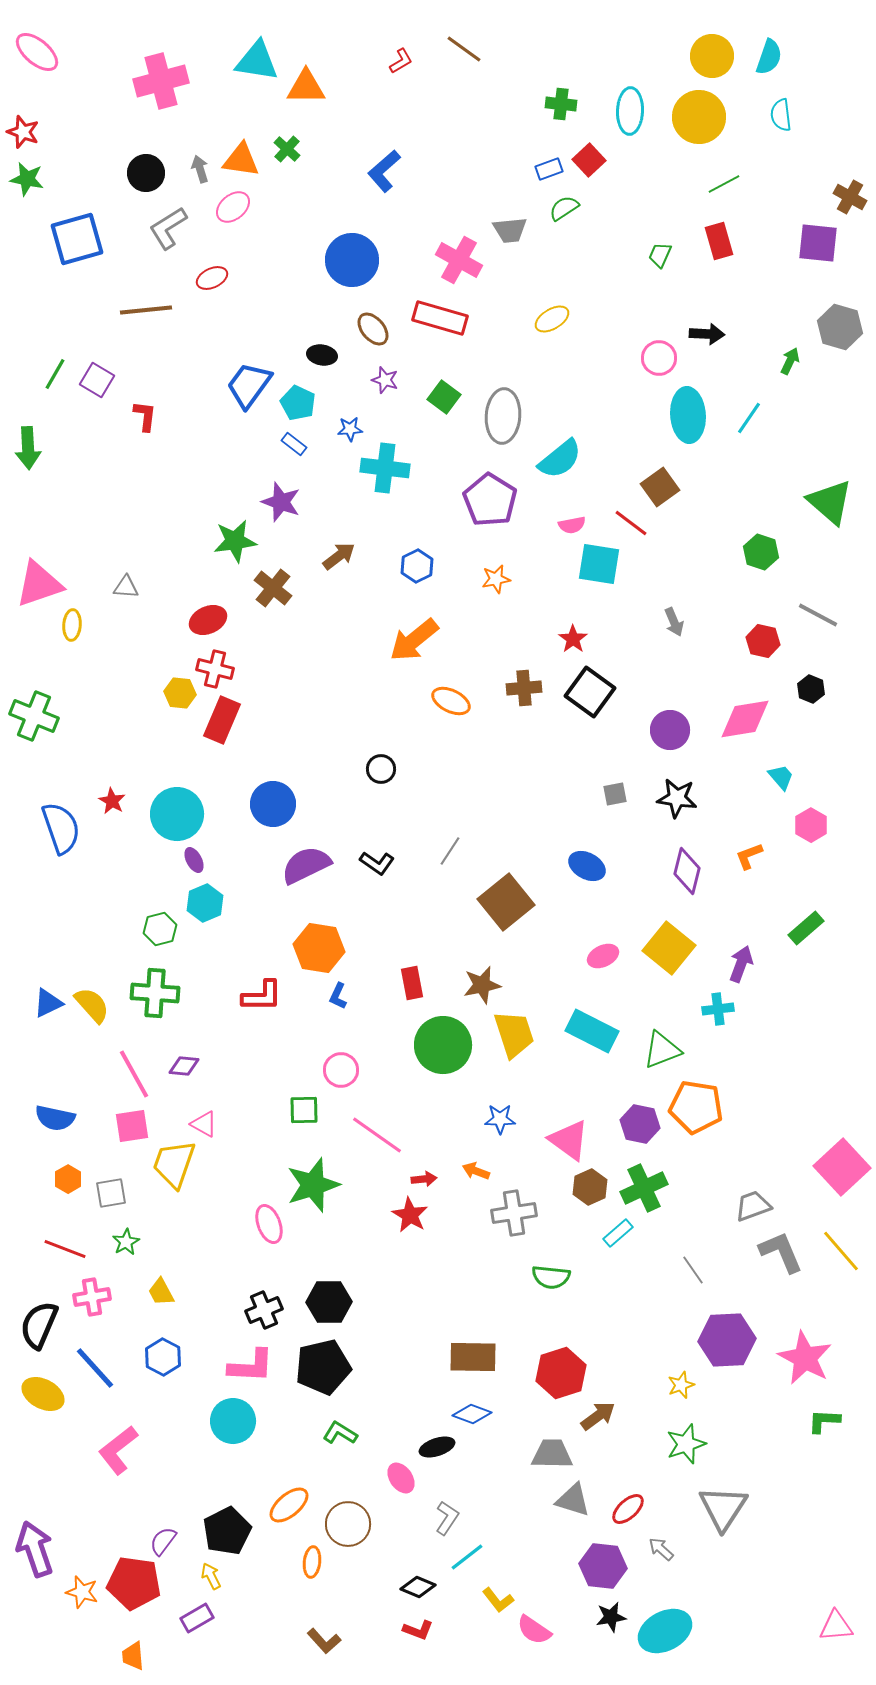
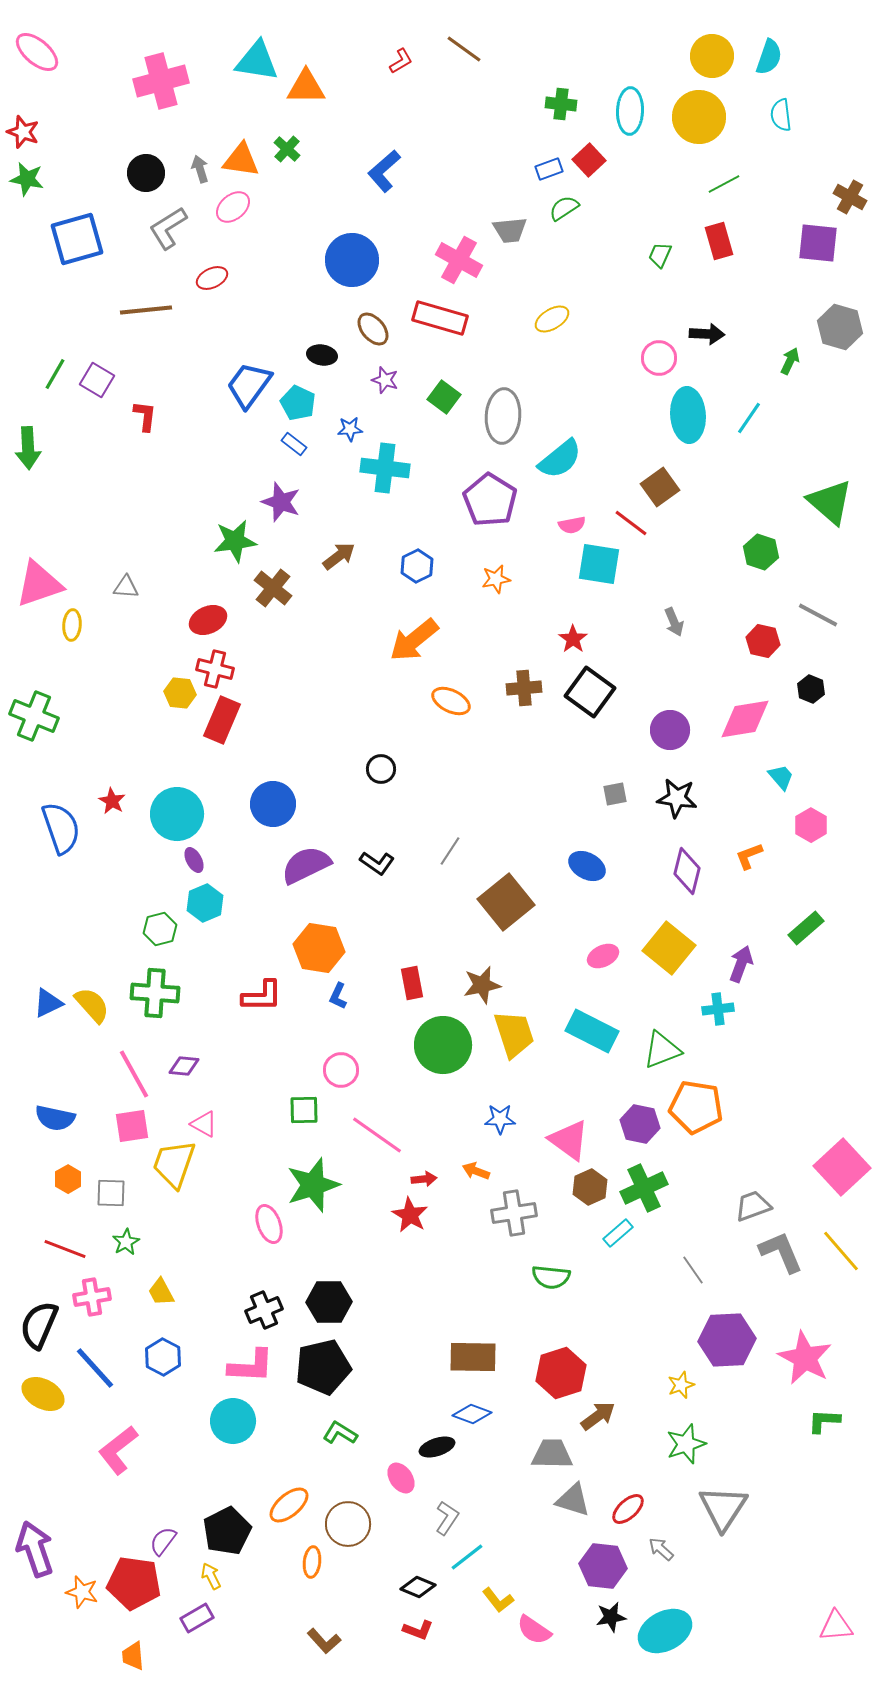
gray square at (111, 1193): rotated 12 degrees clockwise
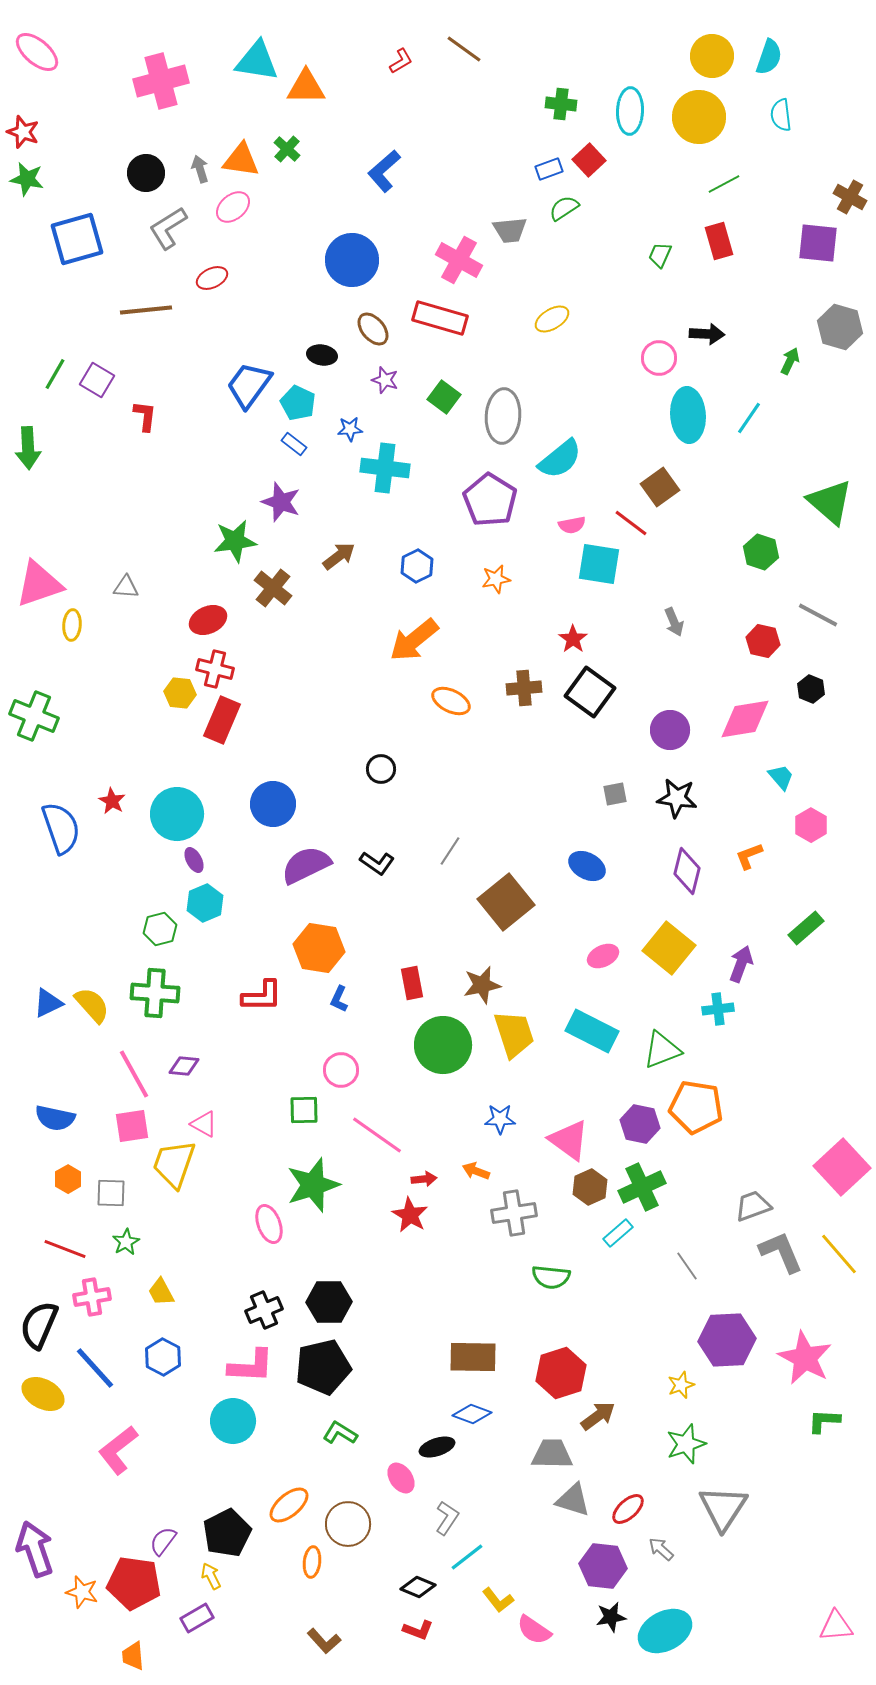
blue L-shape at (338, 996): moved 1 px right, 3 px down
green cross at (644, 1188): moved 2 px left, 1 px up
yellow line at (841, 1251): moved 2 px left, 3 px down
gray line at (693, 1270): moved 6 px left, 4 px up
black pentagon at (227, 1531): moved 2 px down
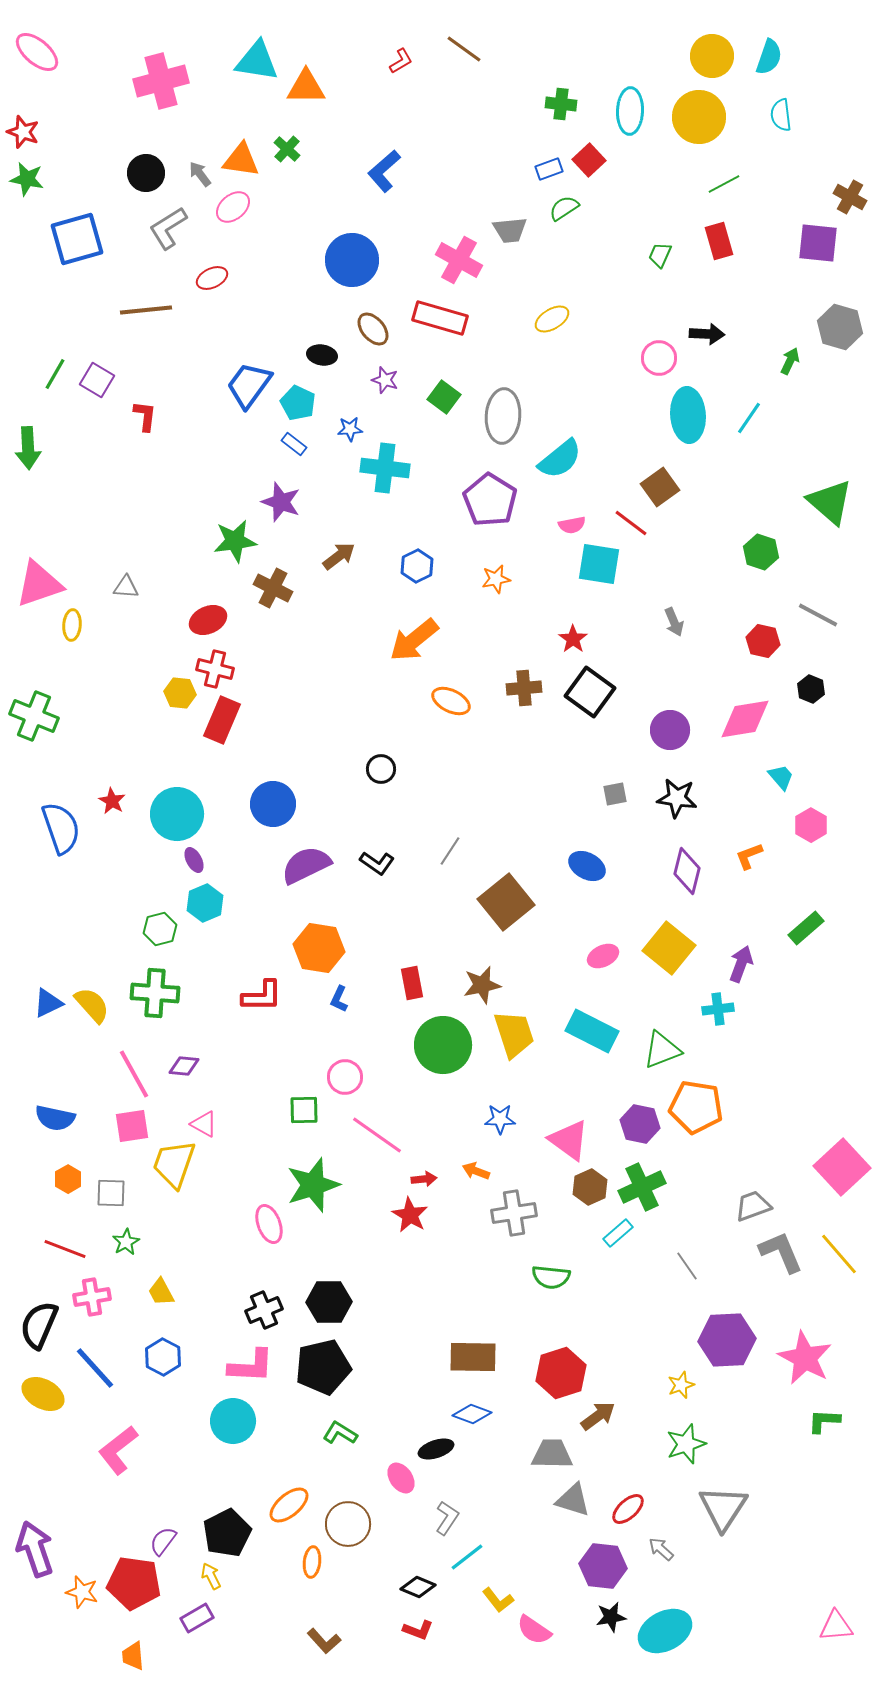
gray arrow at (200, 169): moved 5 px down; rotated 20 degrees counterclockwise
brown cross at (273, 588): rotated 12 degrees counterclockwise
pink circle at (341, 1070): moved 4 px right, 7 px down
black ellipse at (437, 1447): moved 1 px left, 2 px down
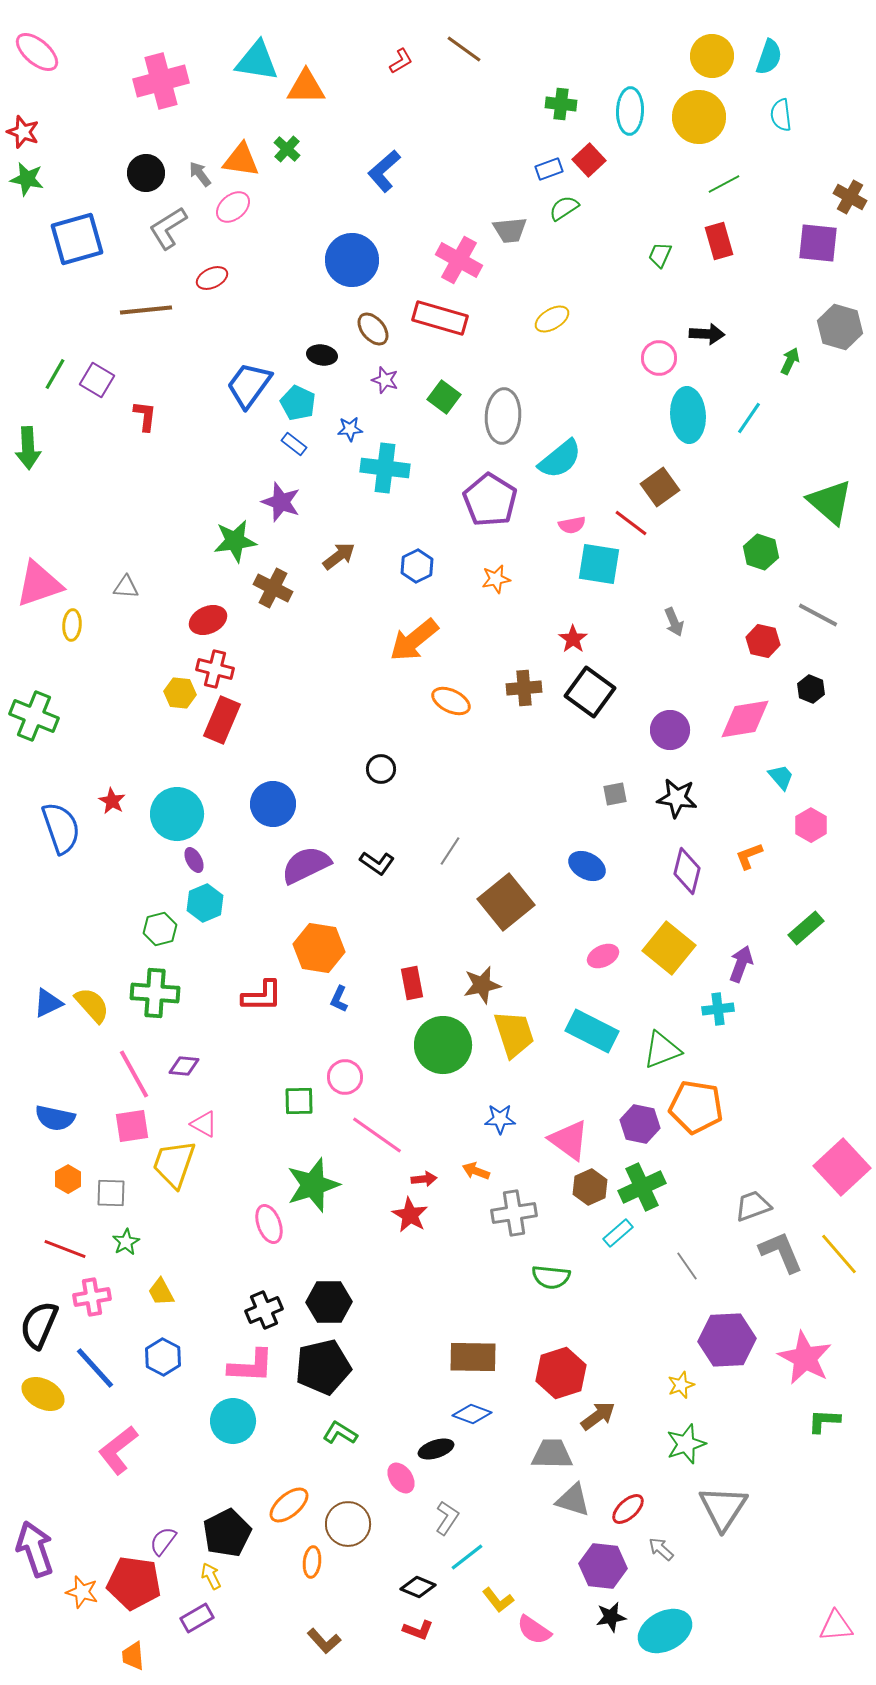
green square at (304, 1110): moved 5 px left, 9 px up
